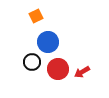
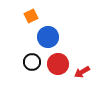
orange square: moved 5 px left
blue circle: moved 5 px up
red circle: moved 5 px up
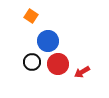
orange square: rotated 32 degrees counterclockwise
blue circle: moved 4 px down
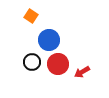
blue circle: moved 1 px right, 1 px up
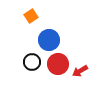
orange square: rotated 24 degrees clockwise
red arrow: moved 2 px left, 1 px up
